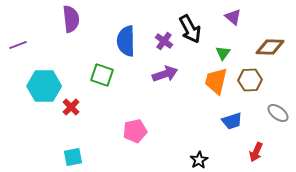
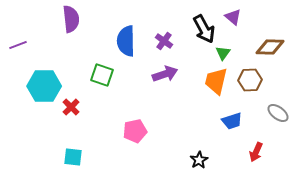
black arrow: moved 14 px right
cyan square: rotated 18 degrees clockwise
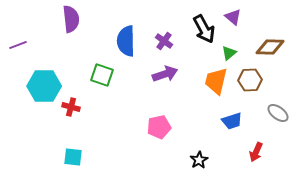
green triangle: moved 6 px right; rotated 14 degrees clockwise
red cross: rotated 30 degrees counterclockwise
pink pentagon: moved 24 px right, 4 px up
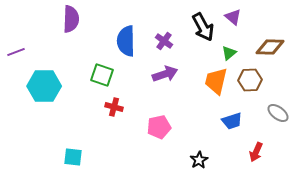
purple semicircle: rotated 8 degrees clockwise
black arrow: moved 1 px left, 2 px up
purple line: moved 2 px left, 7 px down
red cross: moved 43 px right
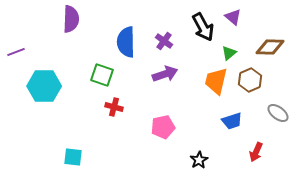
blue semicircle: moved 1 px down
brown hexagon: rotated 20 degrees counterclockwise
pink pentagon: moved 4 px right
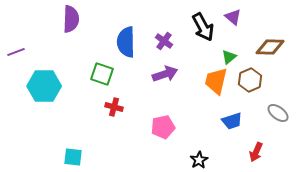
green triangle: moved 4 px down
green square: moved 1 px up
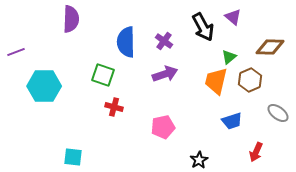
green square: moved 1 px right, 1 px down
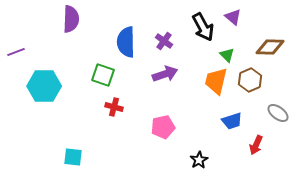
green triangle: moved 2 px left, 2 px up; rotated 35 degrees counterclockwise
red arrow: moved 7 px up
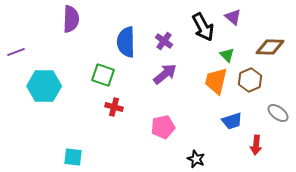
purple arrow: rotated 20 degrees counterclockwise
red arrow: rotated 18 degrees counterclockwise
black star: moved 3 px left, 1 px up; rotated 18 degrees counterclockwise
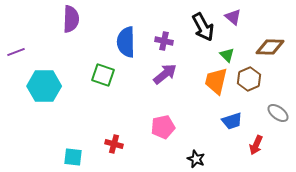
purple cross: rotated 24 degrees counterclockwise
brown hexagon: moved 1 px left, 1 px up
red cross: moved 37 px down
red arrow: rotated 18 degrees clockwise
